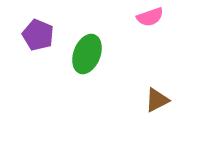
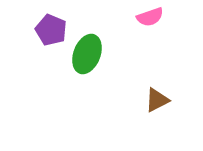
purple pentagon: moved 13 px right, 5 px up
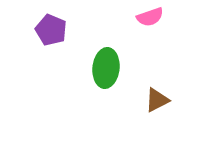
green ellipse: moved 19 px right, 14 px down; rotated 15 degrees counterclockwise
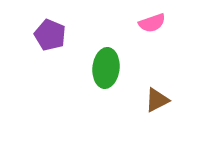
pink semicircle: moved 2 px right, 6 px down
purple pentagon: moved 1 px left, 5 px down
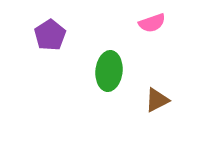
purple pentagon: rotated 16 degrees clockwise
green ellipse: moved 3 px right, 3 px down
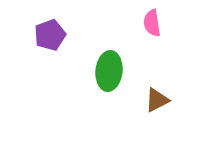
pink semicircle: rotated 100 degrees clockwise
purple pentagon: rotated 12 degrees clockwise
